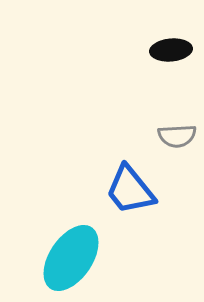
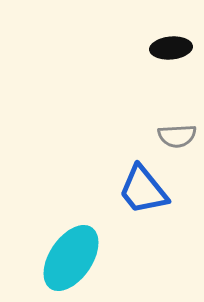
black ellipse: moved 2 px up
blue trapezoid: moved 13 px right
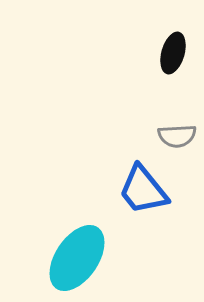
black ellipse: moved 2 px right, 5 px down; rotated 69 degrees counterclockwise
cyan ellipse: moved 6 px right
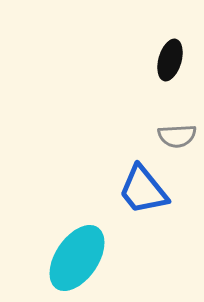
black ellipse: moved 3 px left, 7 px down
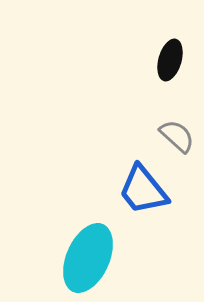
gray semicircle: rotated 135 degrees counterclockwise
cyan ellipse: moved 11 px right; rotated 10 degrees counterclockwise
